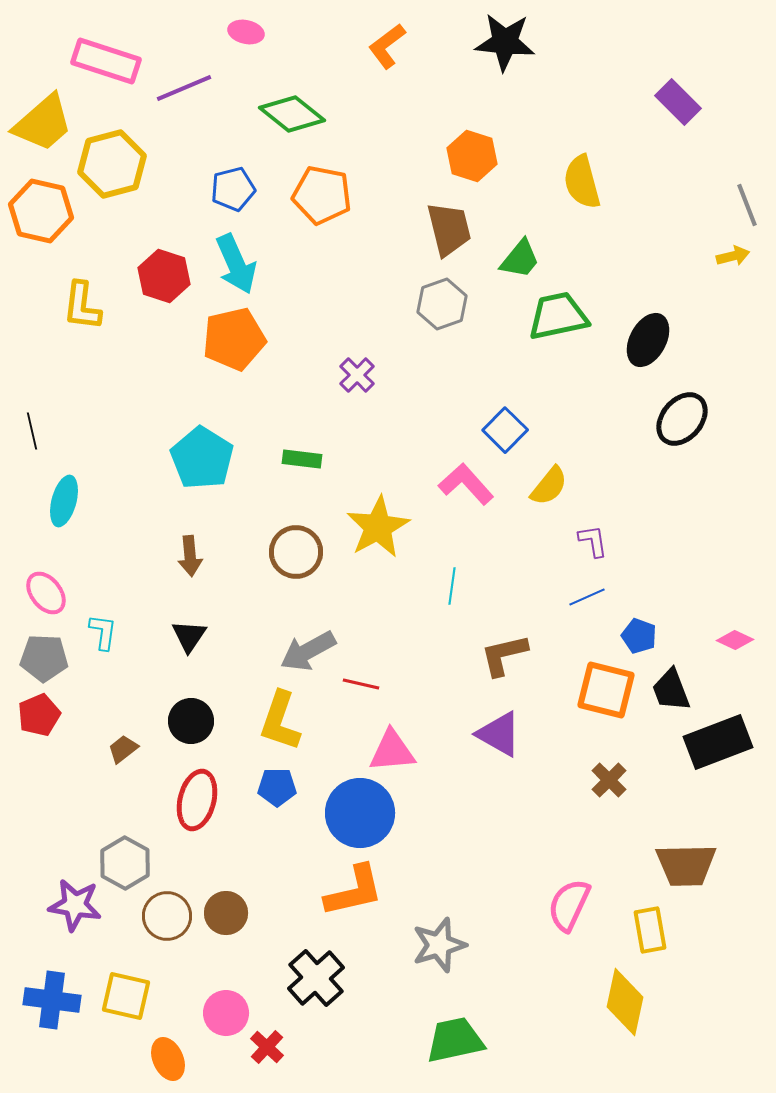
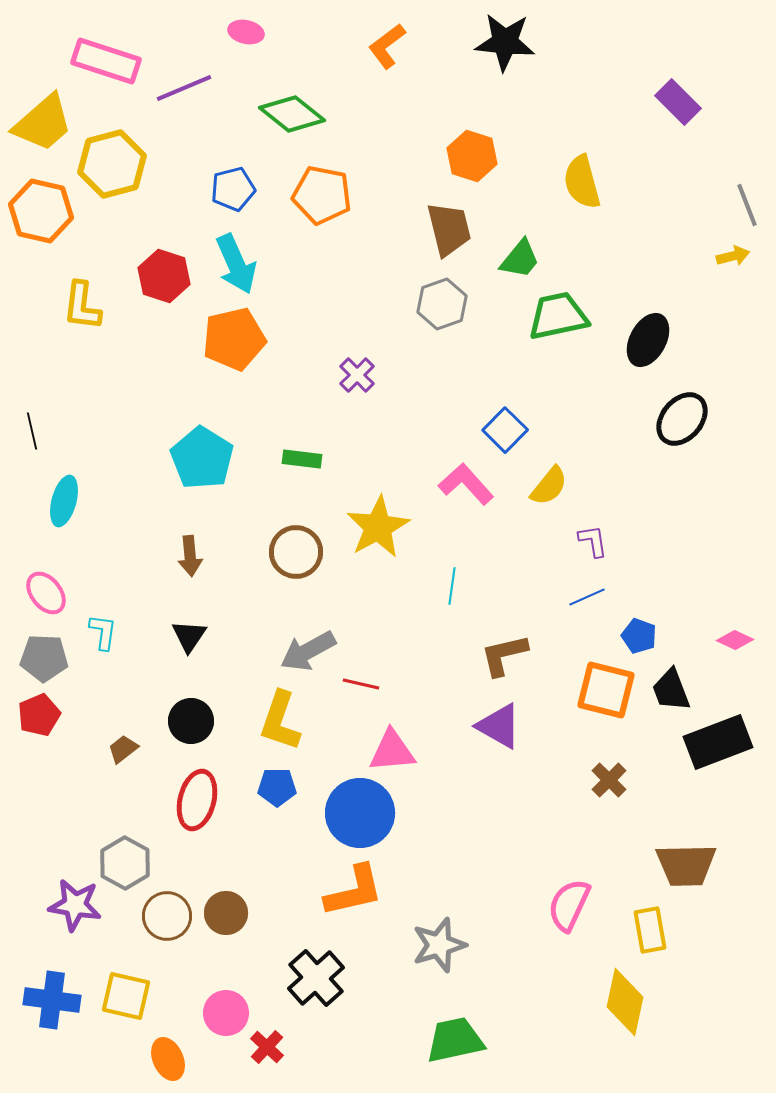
purple triangle at (499, 734): moved 8 px up
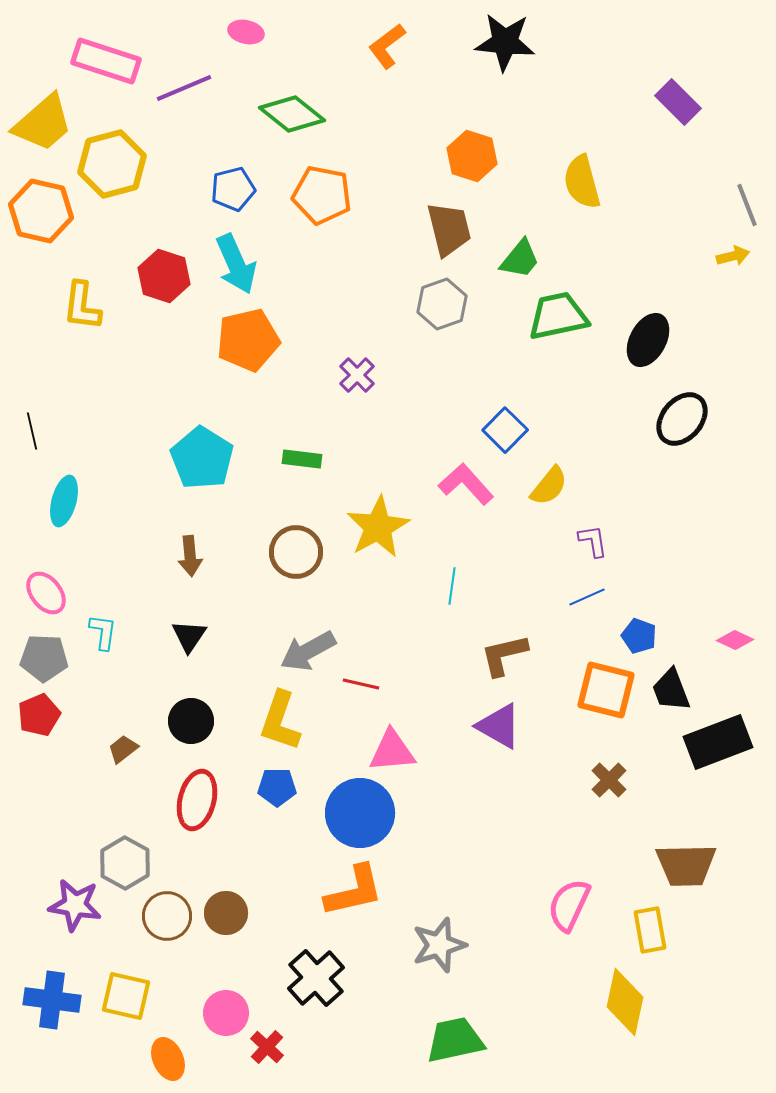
orange pentagon at (234, 339): moved 14 px right, 1 px down
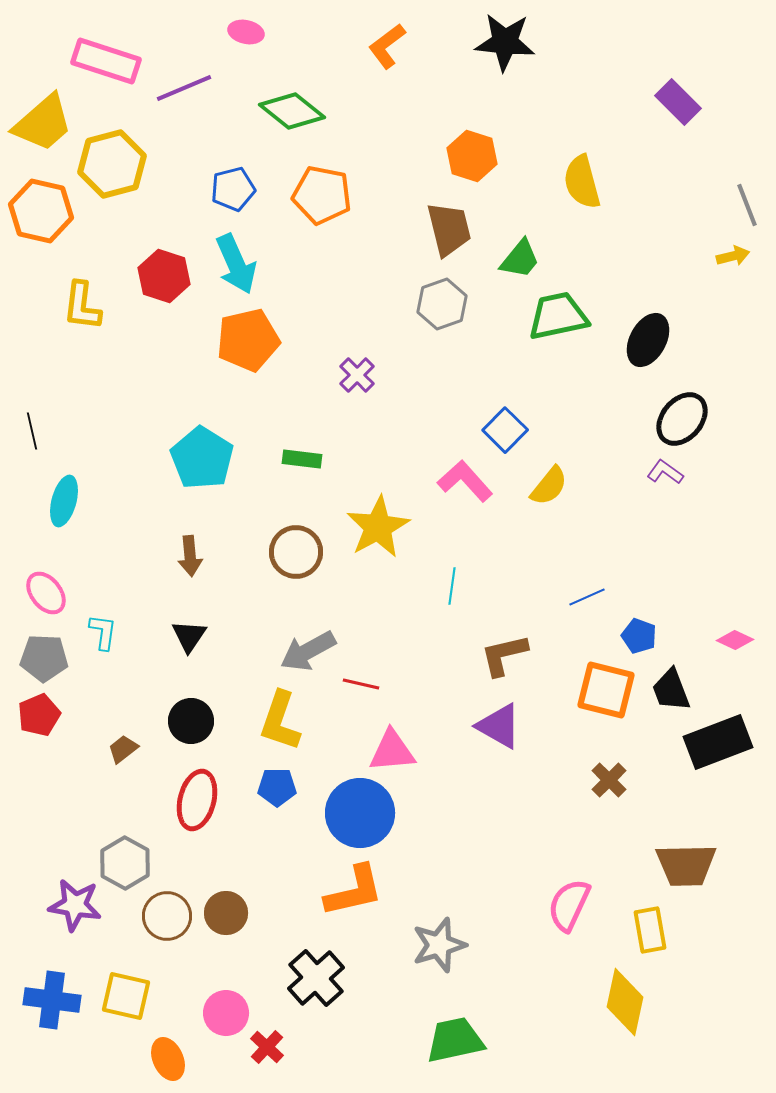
green diamond at (292, 114): moved 3 px up
pink L-shape at (466, 484): moved 1 px left, 3 px up
purple L-shape at (593, 541): moved 72 px right, 69 px up; rotated 45 degrees counterclockwise
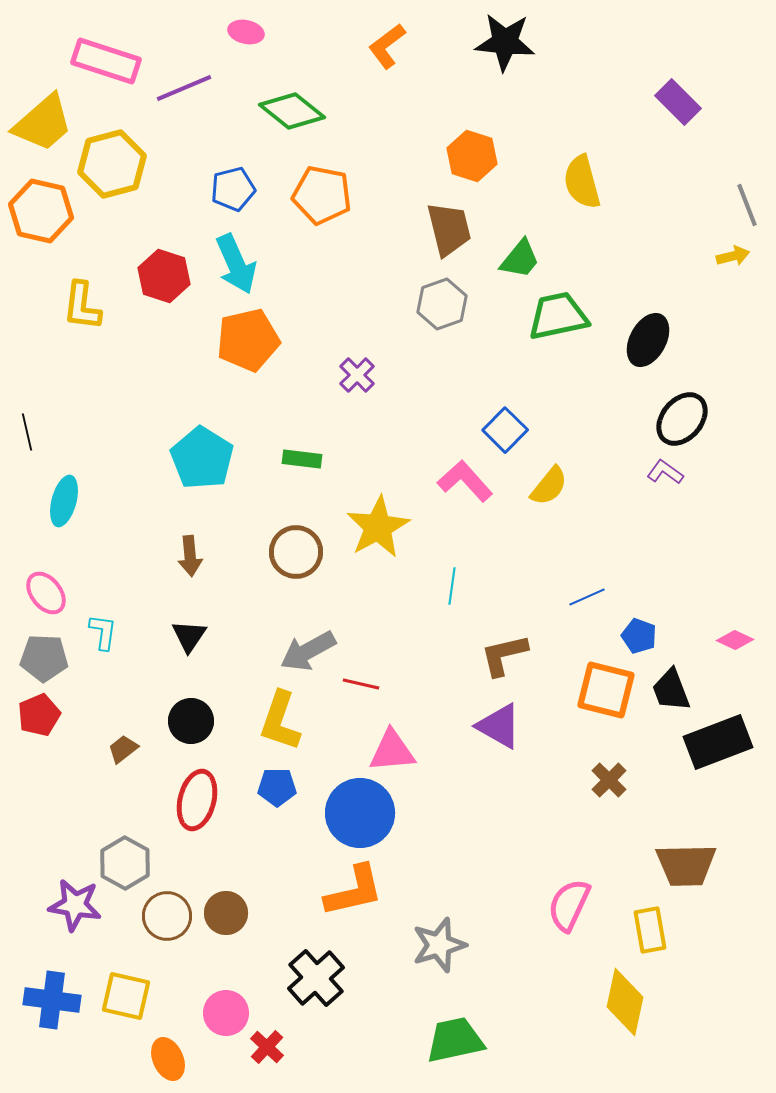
black line at (32, 431): moved 5 px left, 1 px down
